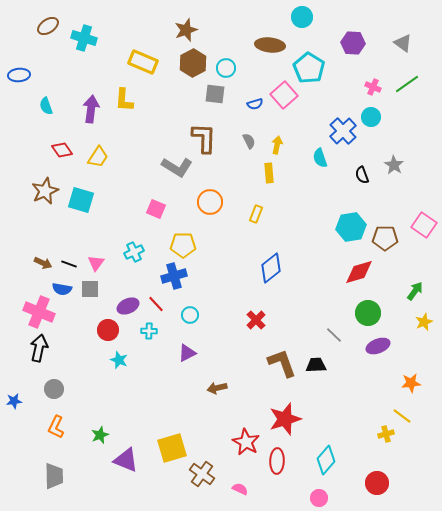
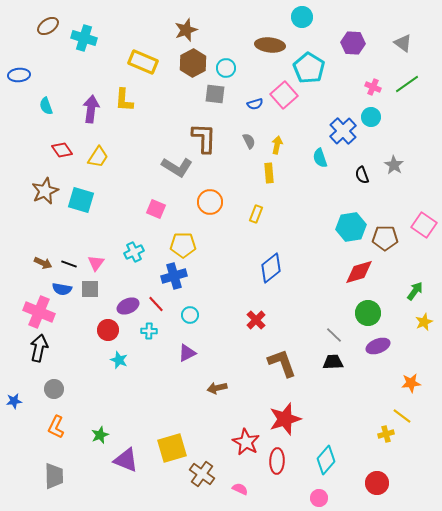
black trapezoid at (316, 365): moved 17 px right, 3 px up
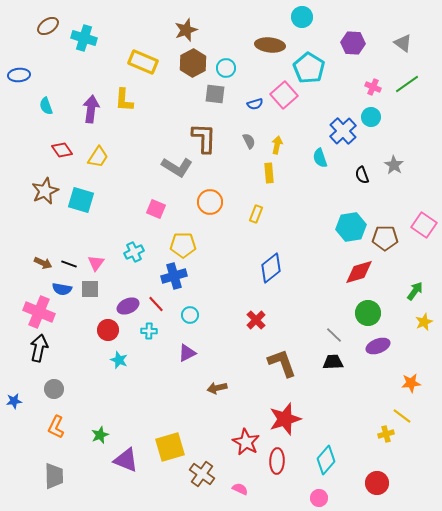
yellow square at (172, 448): moved 2 px left, 1 px up
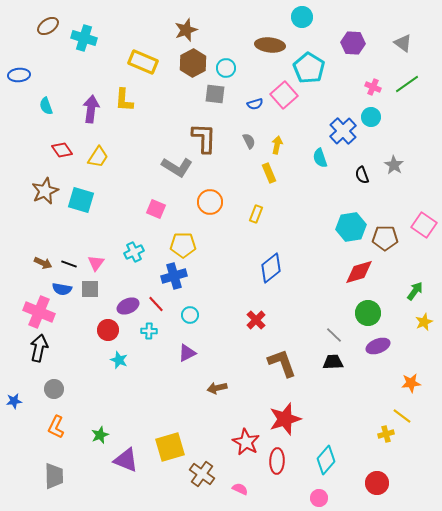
yellow rectangle at (269, 173): rotated 18 degrees counterclockwise
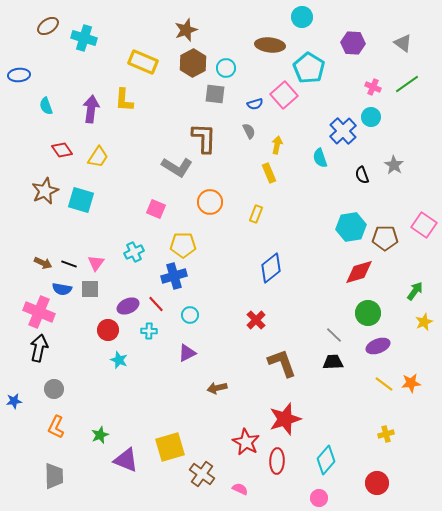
gray semicircle at (249, 141): moved 10 px up
yellow line at (402, 416): moved 18 px left, 32 px up
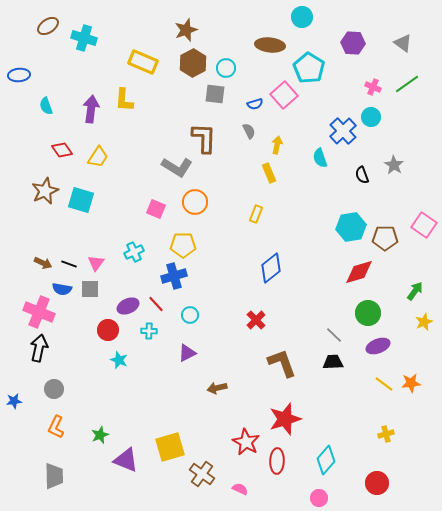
orange circle at (210, 202): moved 15 px left
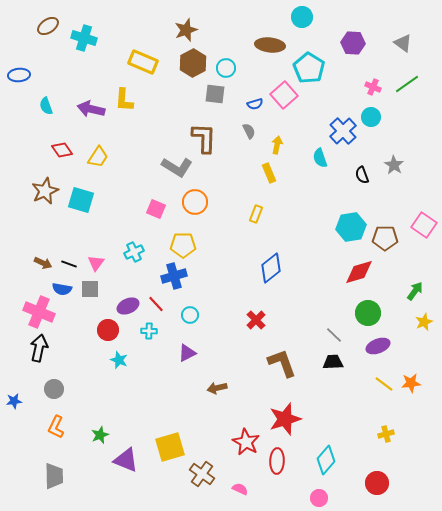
purple arrow at (91, 109): rotated 84 degrees counterclockwise
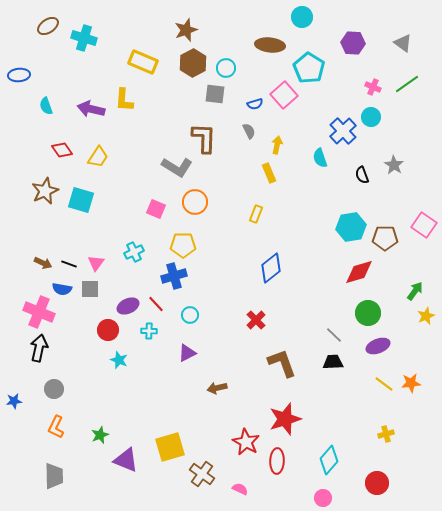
yellow star at (424, 322): moved 2 px right, 6 px up
cyan diamond at (326, 460): moved 3 px right
pink circle at (319, 498): moved 4 px right
